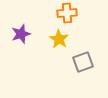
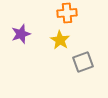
yellow star: moved 1 px right, 1 px down
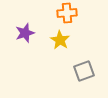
purple star: moved 4 px right, 1 px up
gray square: moved 1 px right, 9 px down
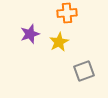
purple star: moved 5 px right, 1 px down
yellow star: moved 1 px left, 2 px down; rotated 12 degrees clockwise
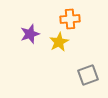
orange cross: moved 3 px right, 6 px down
gray square: moved 4 px right, 4 px down
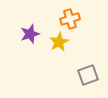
orange cross: rotated 12 degrees counterclockwise
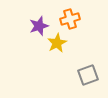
purple star: moved 9 px right, 8 px up
yellow star: moved 2 px left, 1 px down
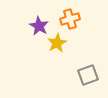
purple star: rotated 24 degrees counterclockwise
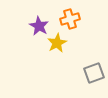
gray square: moved 6 px right, 2 px up
